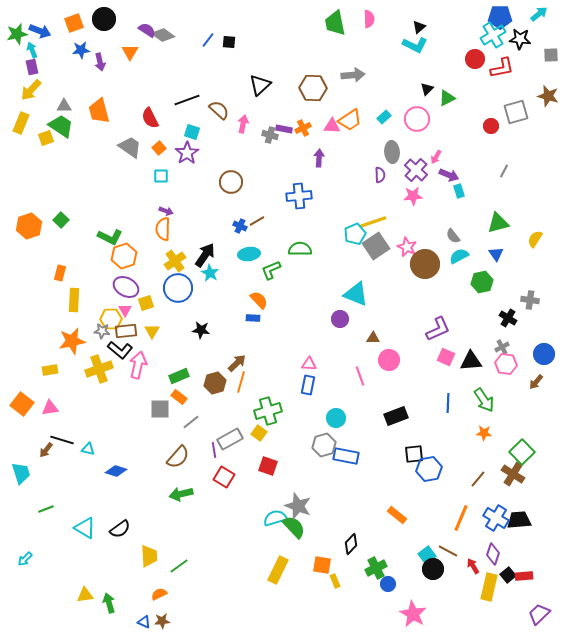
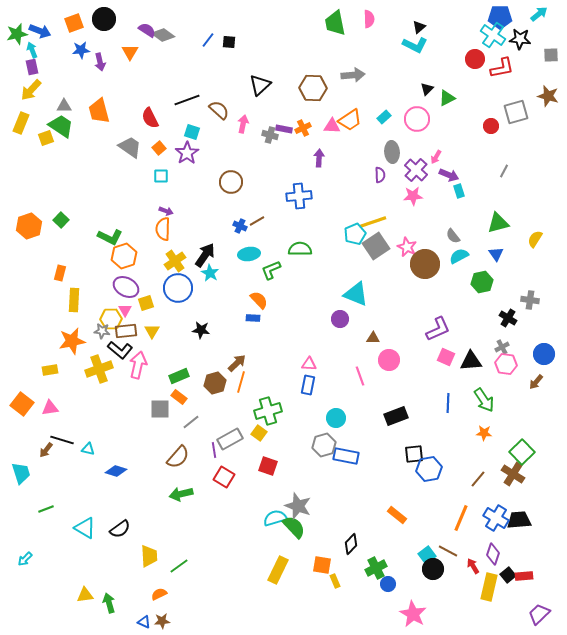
cyan cross at (493, 35): rotated 25 degrees counterclockwise
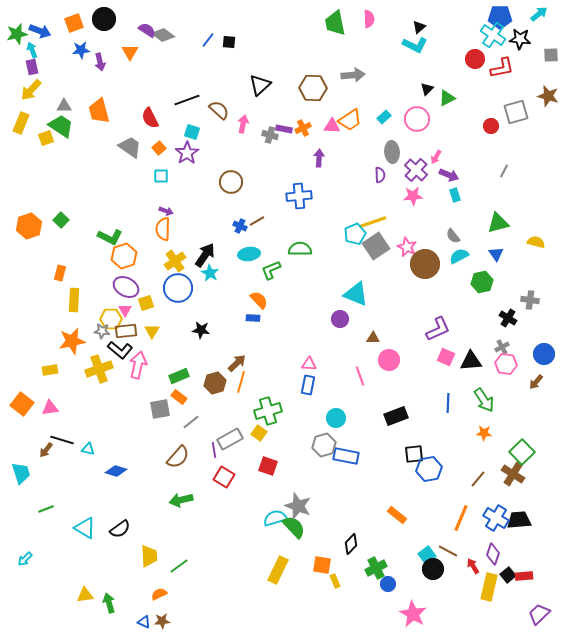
cyan rectangle at (459, 191): moved 4 px left, 4 px down
yellow semicircle at (535, 239): moved 1 px right, 3 px down; rotated 72 degrees clockwise
gray square at (160, 409): rotated 10 degrees counterclockwise
green arrow at (181, 494): moved 6 px down
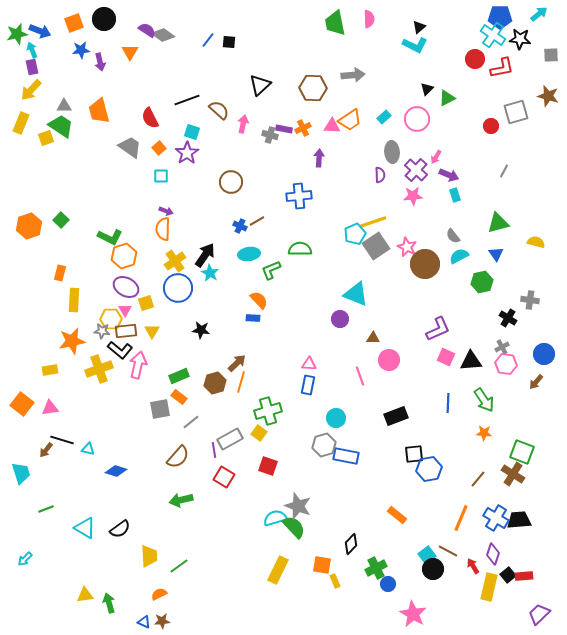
green square at (522, 452): rotated 25 degrees counterclockwise
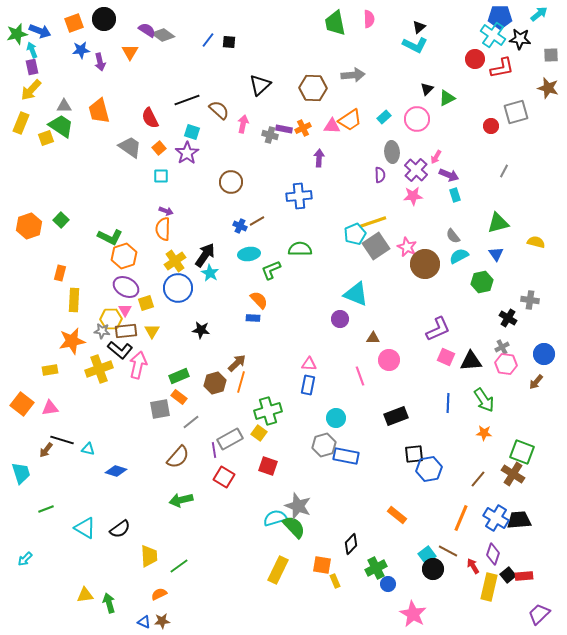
brown star at (548, 96): moved 8 px up
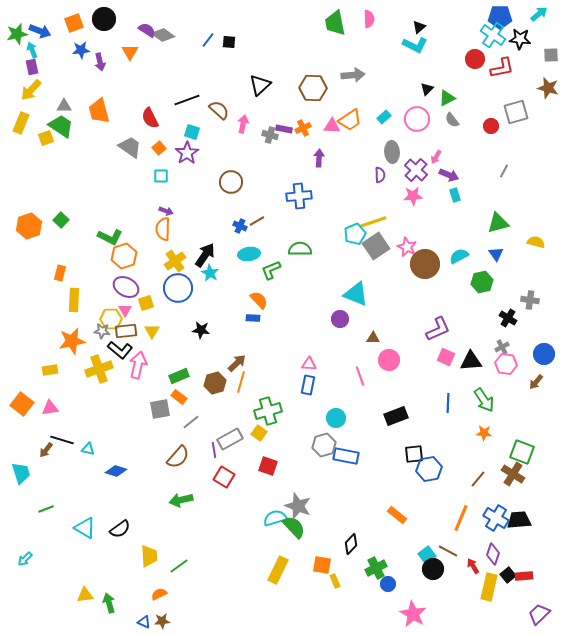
gray semicircle at (453, 236): moved 1 px left, 116 px up
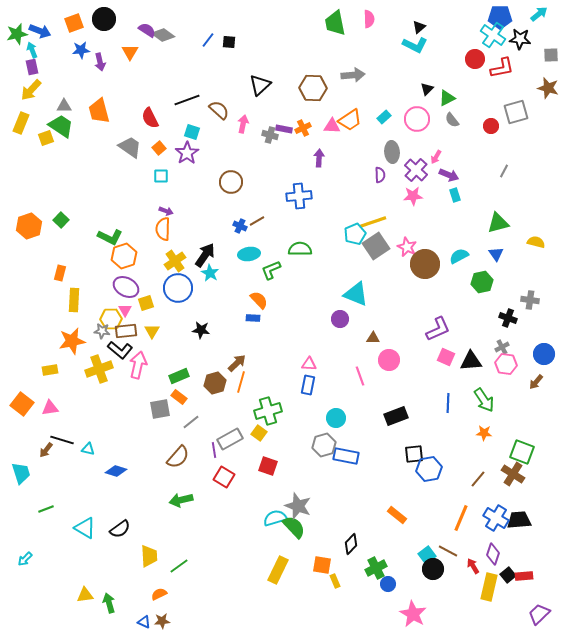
black cross at (508, 318): rotated 12 degrees counterclockwise
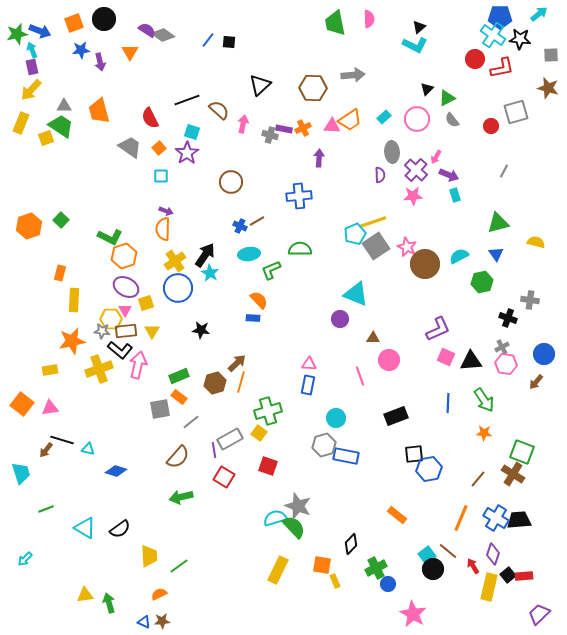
green arrow at (181, 500): moved 3 px up
brown line at (448, 551): rotated 12 degrees clockwise
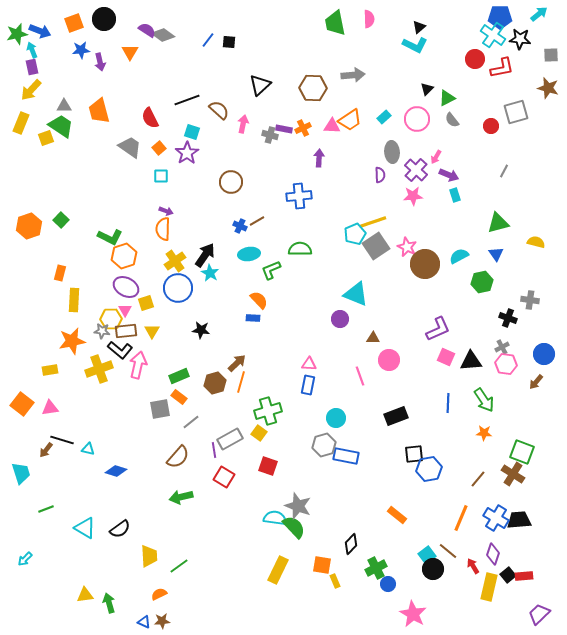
cyan semicircle at (275, 518): rotated 25 degrees clockwise
